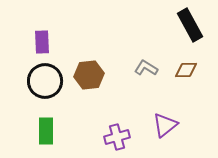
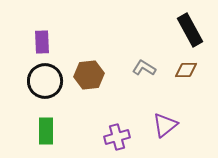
black rectangle: moved 5 px down
gray L-shape: moved 2 px left
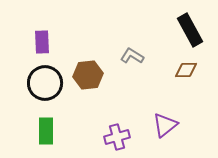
gray L-shape: moved 12 px left, 12 px up
brown hexagon: moved 1 px left
black circle: moved 2 px down
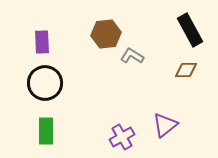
brown hexagon: moved 18 px right, 41 px up
purple cross: moved 5 px right; rotated 15 degrees counterclockwise
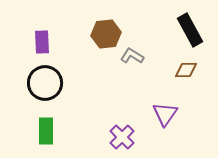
purple triangle: moved 11 px up; rotated 16 degrees counterclockwise
purple cross: rotated 15 degrees counterclockwise
